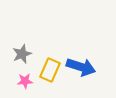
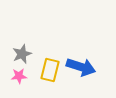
yellow rectangle: rotated 10 degrees counterclockwise
pink star: moved 6 px left, 5 px up
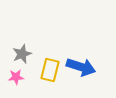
pink star: moved 3 px left, 1 px down
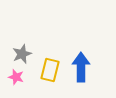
blue arrow: rotated 108 degrees counterclockwise
pink star: rotated 21 degrees clockwise
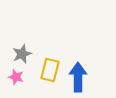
blue arrow: moved 3 px left, 10 px down
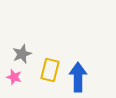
pink star: moved 2 px left
